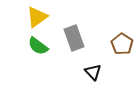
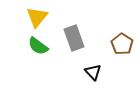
yellow triangle: rotated 15 degrees counterclockwise
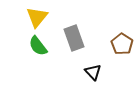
green semicircle: rotated 15 degrees clockwise
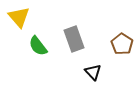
yellow triangle: moved 18 px left; rotated 20 degrees counterclockwise
gray rectangle: moved 1 px down
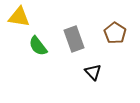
yellow triangle: rotated 40 degrees counterclockwise
brown pentagon: moved 7 px left, 11 px up
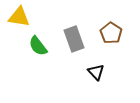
brown pentagon: moved 4 px left
black triangle: moved 3 px right
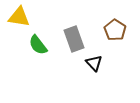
brown pentagon: moved 4 px right, 3 px up
green semicircle: moved 1 px up
black triangle: moved 2 px left, 9 px up
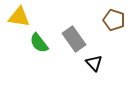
brown pentagon: moved 1 px left, 10 px up; rotated 15 degrees counterclockwise
gray rectangle: rotated 15 degrees counterclockwise
green semicircle: moved 1 px right, 2 px up
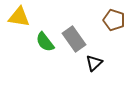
green semicircle: moved 6 px right, 1 px up
black triangle: rotated 30 degrees clockwise
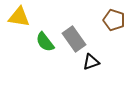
black triangle: moved 3 px left, 1 px up; rotated 24 degrees clockwise
